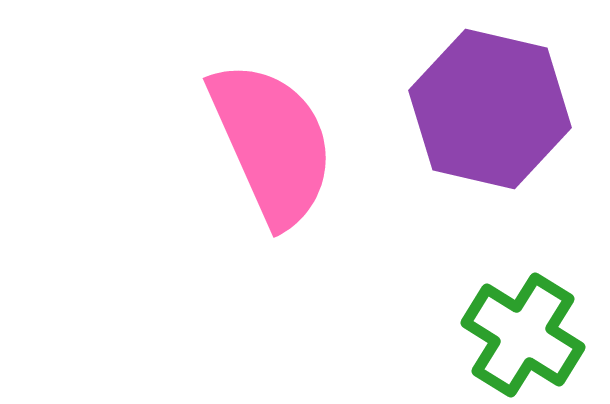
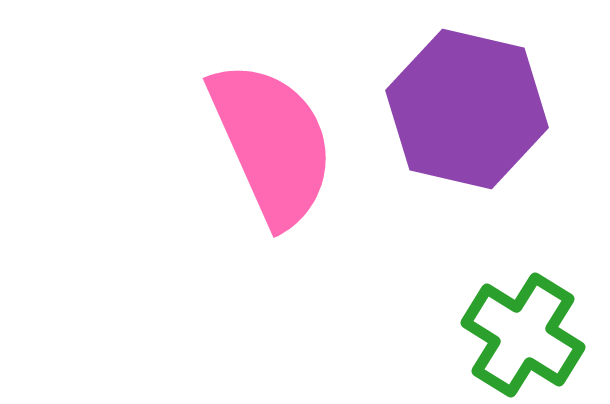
purple hexagon: moved 23 px left
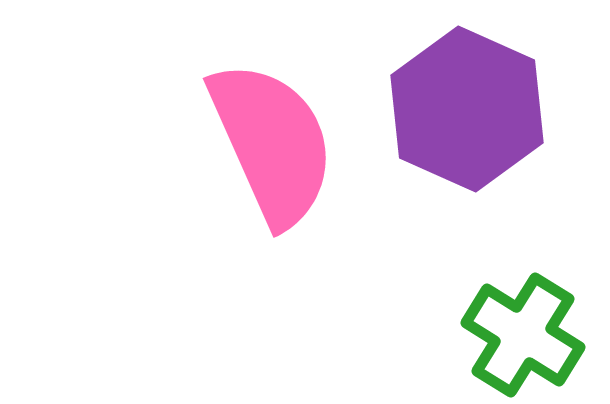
purple hexagon: rotated 11 degrees clockwise
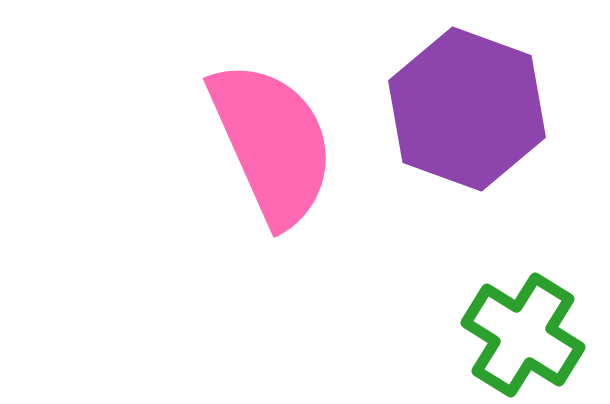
purple hexagon: rotated 4 degrees counterclockwise
